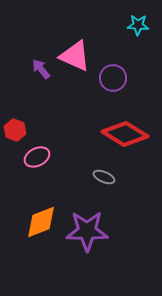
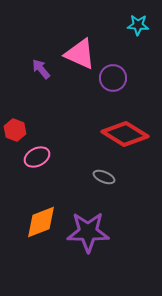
pink triangle: moved 5 px right, 2 px up
purple star: moved 1 px right, 1 px down
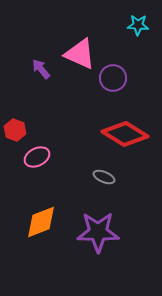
purple star: moved 10 px right
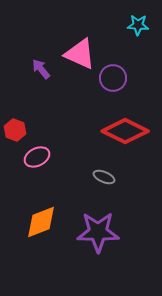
red diamond: moved 3 px up; rotated 6 degrees counterclockwise
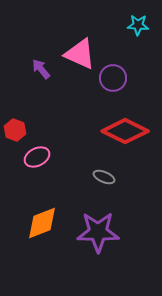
orange diamond: moved 1 px right, 1 px down
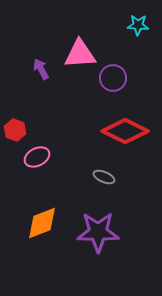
pink triangle: rotated 28 degrees counterclockwise
purple arrow: rotated 10 degrees clockwise
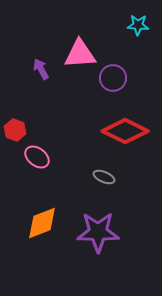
pink ellipse: rotated 65 degrees clockwise
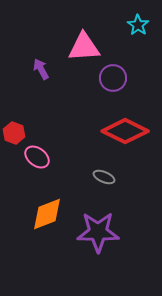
cyan star: rotated 30 degrees clockwise
pink triangle: moved 4 px right, 7 px up
red hexagon: moved 1 px left, 3 px down
orange diamond: moved 5 px right, 9 px up
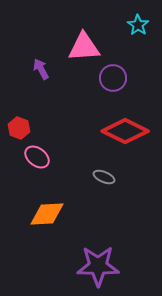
red hexagon: moved 5 px right, 5 px up
orange diamond: rotated 18 degrees clockwise
purple star: moved 34 px down
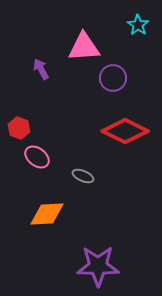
gray ellipse: moved 21 px left, 1 px up
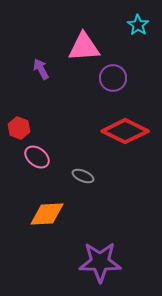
purple star: moved 2 px right, 4 px up
